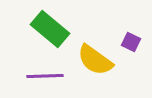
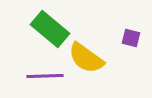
purple square: moved 4 px up; rotated 12 degrees counterclockwise
yellow semicircle: moved 9 px left, 2 px up
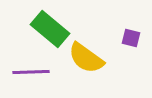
purple line: moved 14 px left, 4 px up
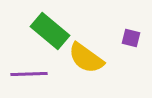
green rectangle: moved 2 px down
purple line: moved 2 px left, 2 px down
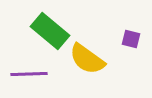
purple square: moved 1 px down
yellow semicircle: moved 1 px right, 1 px down
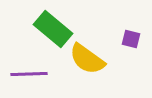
green rectangle: moved 3 px right, 2 px up
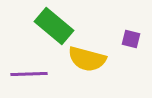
green rectangle: moved 1 px right, 3 px up
yellow semicircle: rotated 21 degrees counterclockwise
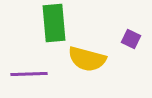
green rectangle: moved 3 px up; rotated 45 degrees clockwise
purple square: rotated 12 degrees clockwise
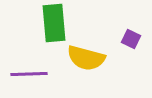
yellow semicircle: moved 1 px left, 1 px up
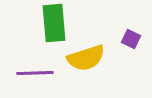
yellow semicircle: rotated 33 degrees counterclockwise
purple line: moved 6 px right, 1 px up
